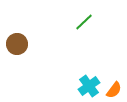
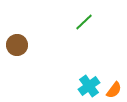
brown circle: moved 1 px down
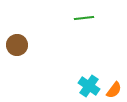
green line: moved 4 px up; rotated 36 degrees clockwise
cyan cross: rotated 20 degrees counterclockwise
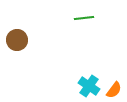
brown circle: moved 5 px up
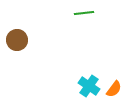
green line: moved 5 px up
orange semicircle: moved 1 px up
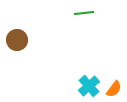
cyan cross: rotated 15 degrees clockwise
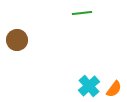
green line: moved 2 px left
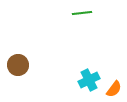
brown circle: moved 1 px right, 25 px down
cyan cross: moved 6 px up; rotated 15 degrees clockwise
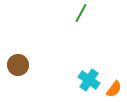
green line: moved 1 px left; rotated 54 degrees counterclockwise
cyan cross: rotated 30 degrees counterclockwise
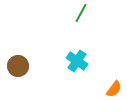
brown circle: moved 1 px down
cyan cross: moved 12 px left, 19 px up
